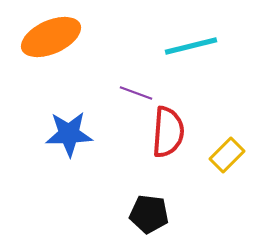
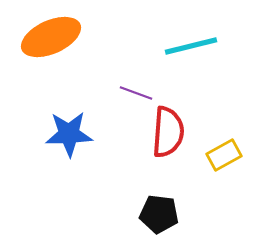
yellow rectangle: moved 3 px left; rotated 16 degrees clockwise
black pentagon: moved 10 px right
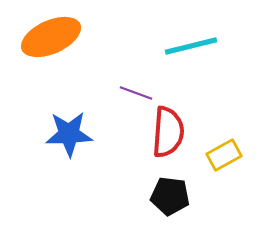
black pentagon: moved 11 px right, 18 px up
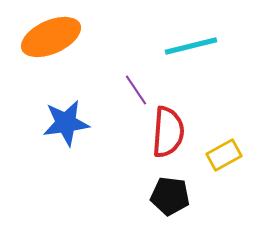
purple line: moved 3 px up; rotated 36 degrees clockwise
blue star: moved 3 px left, 11 px up; rotated 6 degrees counterclockwise
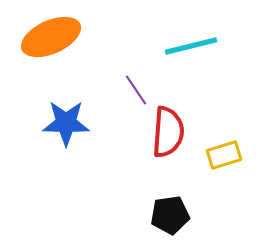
blue star: rotated 9 degrees clockwise
yellow rectangle: rotated 12 degrees clockwise
black pentagon: moved 19 px down; rotated 15 degrees counterclockwise
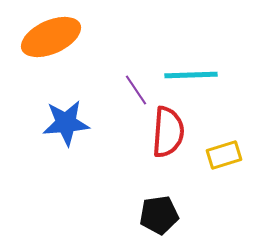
cyan line: moved 29 px down; rotated 12 degrees clockwise
blue star: rotated 6 degrees counterclockwise
black pentagon: moved 11 px left
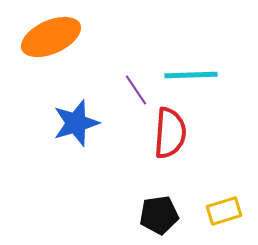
blue star: moved 10 px right; rotated 12 degrees counterclockwise
red semicircle: moved 2 px right, 1 px down
yellow rectangle: moved 56 px down
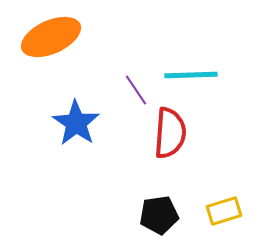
blue star: rotated 21 degrees counterclockwise
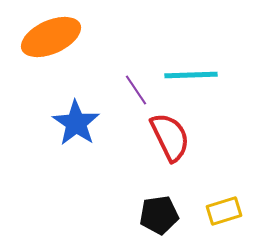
red semicircle: moved 4 px down; rotated 30 degrees counterclockwise
